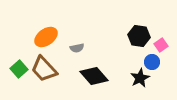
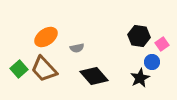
pink square: moved 1 px right, 1 px up
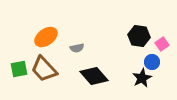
green square: rotated 30 degrees clockwise
black star: moved 2 px right
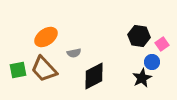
gray semicircle: moved 3 px left, 5 px down
green square: moved 1 px left, 1 px down
black diamond: rotated 76 degrees counterclockwise
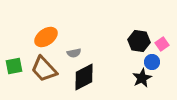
black hexagon: moved 5 px down
green square: moved 4 px left, 4 px up
black diamond: moved 10 px left, 1 px down
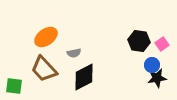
blue circle: moved 3 px down
green square: moved 20 px down; rotated 18 degrees clockwise
black star: moved 15 px right; rotated 18 degrees clockwise
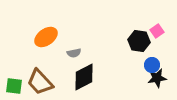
pink square: moved 5 px left, 13 px up
brown trapezoid: moved 4 px left, 13 px down
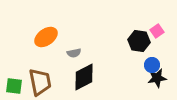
brown trapezoid: rotated 148 degrees counterclockwise
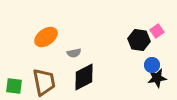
black hexagon: moved 1 px up
brown trapezoid: moved 4 px right
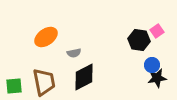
green square: rotated 12 degrees counterclockwise
